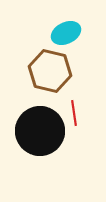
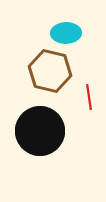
cyan ellipse: rotated 24 degrees clockwise
red line: moved 15 px right, 16 px up
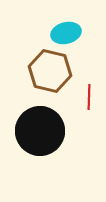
cyan ellipse: rotated 12 degrees counterclockwise
red line: rotated 10 degrees clockwise
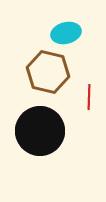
brown hexagon: moved 2 px left, 1 px down
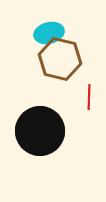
cyan ellipse: moved 17 px left
brown hexagon: moved 12 px right, 13 px up
